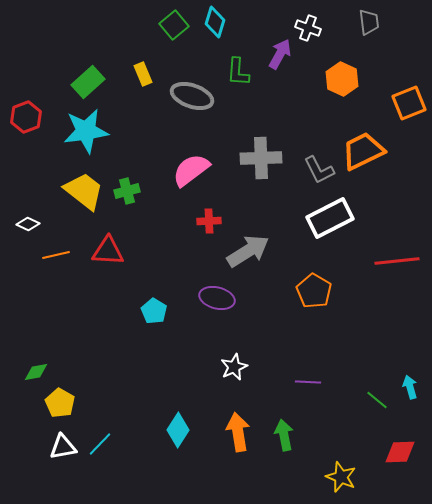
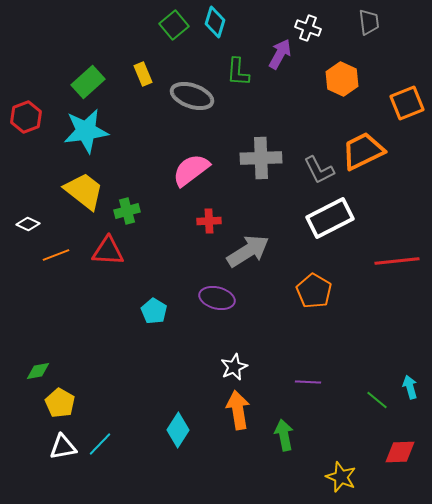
orange square at (409, 103): moved 2 px left
green cross at (127, 191): moved 20 px down
orange line at (56, 255): rotated 8 degrees counterclockwise
green diamond at (36, 372): moved 2 px right, 1 px up
orange arrow at (238, 432): moved 22 px up
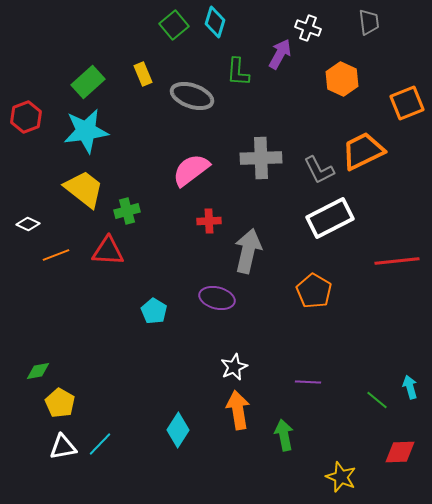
yellow trapezoid at (84, 191): moved 2 px up
gray arrow at (248, 251): rotated 45 degrees counterclockwise
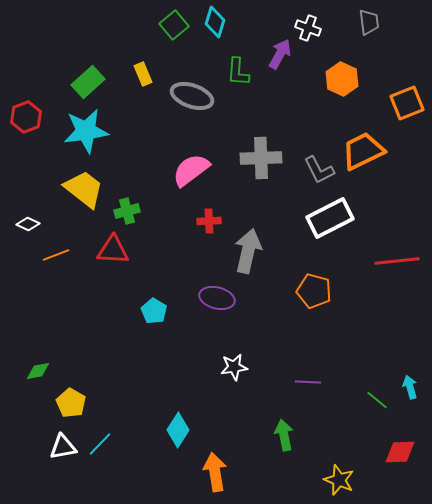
red triangle at (108, 251): moved 5 px right, 1 px up
orange pentagon at (314, 291): rotated 16 degrees counterclockwise
white star at (234, 367): rotated 16 degrees clockwise
yellow pentagon at (60, 403): moved 11 px right
orange arrow at (238, 410): moved 23 px left, 62 px down
yellow star at (341, 477): moved 2 px left, 3 px down
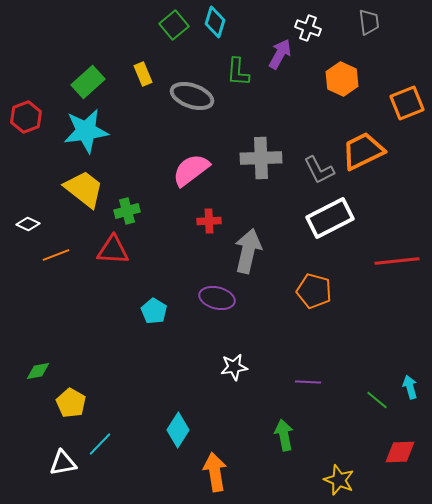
white triangle at (63, 447): moved 16 px down
